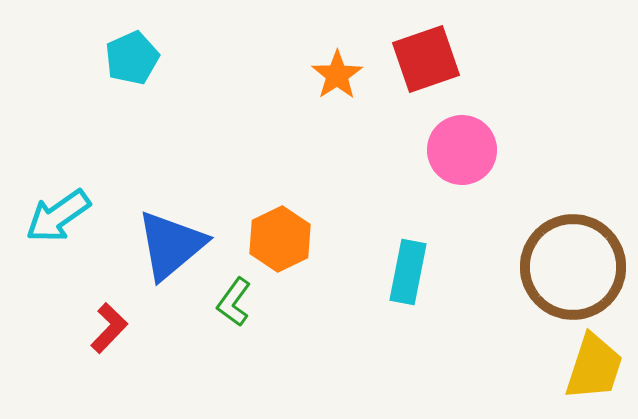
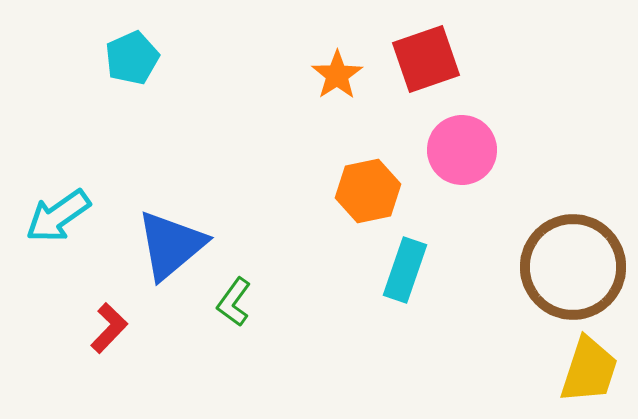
orange hexagon: moved 88 px right, 48 px up; rotated 14 degrees clockwise
cyan rectangle: moved 3 px left, 2 px up; rotated 8 degrees clockwise
yellow trapezoid: moved 5 px left, 3 px down
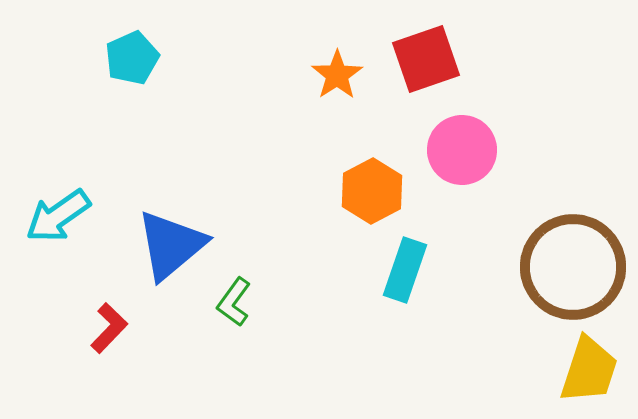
orange hexagon: moved 4 px right; rotated 16 degrees counterclockwise
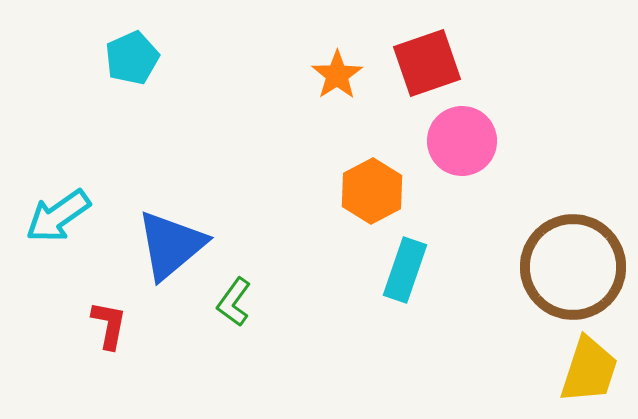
red square: moved 1 px right, 4 px down
pink circle: moved 9 px up
red L-shape: moved 3 px up; rotated 33 degrees counterclockwise
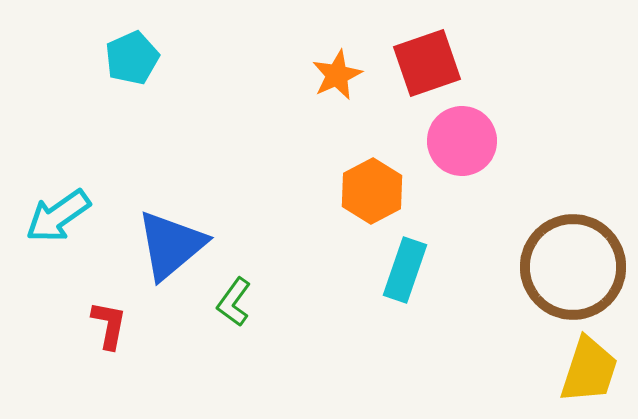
orange star: rotated 9 degrees clockwise
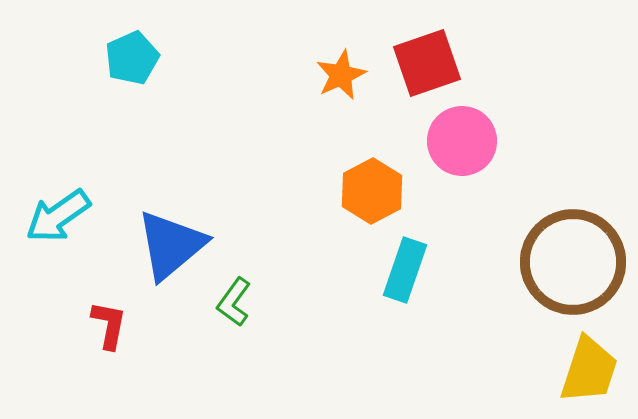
orange star: moved 4 px right
brown circle: moved 5 px up
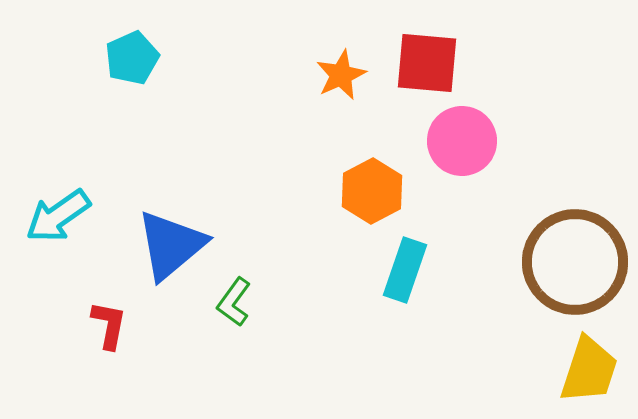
red square: rotated 24 degrees clockwise
brown circle: moved 2 px right
